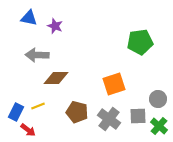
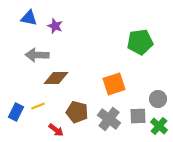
red arrow: moved 28 px right
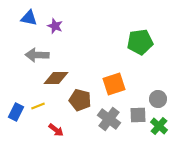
brown pentagon: moved 3 px right, 12 px up
gray square: moved 1 px up
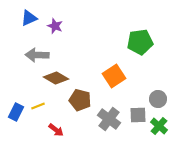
blue triangle: rotated 36 degrees counterclockwise
brown diamond: rotated 30 degrees clockwise
orange square: moved 8 px up; rotated 15 degrees counterclockwise
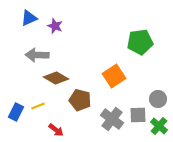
gray cross: moved 3 px right
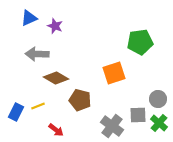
gray arrow: moved 1 px up
orange square: moved 3 px up; rotated 15 degrees clockwise
gray cross: moved 7 px down
green cross: moved 3 px up
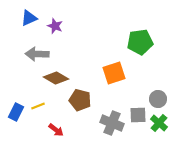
gray cross: moved 3 px up; rotated 15 degrees counterclockwise
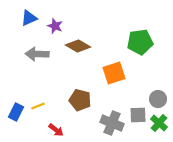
brown diamond: moved 22 px right, 32 px up
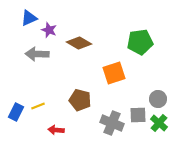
purple star: moved 6 px left, 4 px down
brown diamond: moved 1 px right, 3 px up
red arrow: rotated 147 degrees clockwise
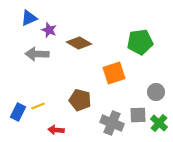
gray circle: moved 2 px left, 7 px up
blue rectangle: moved 2 px right
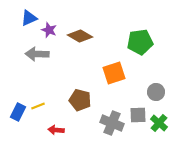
brown diamond: moved 1 px right, 7 px up
